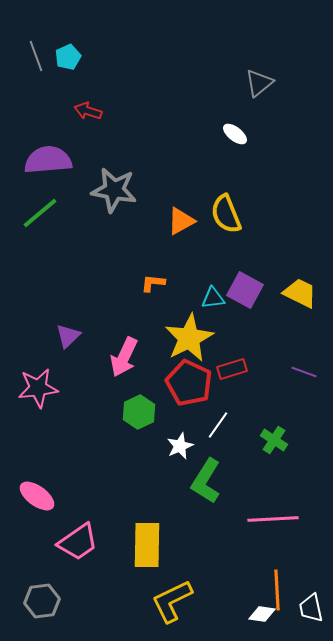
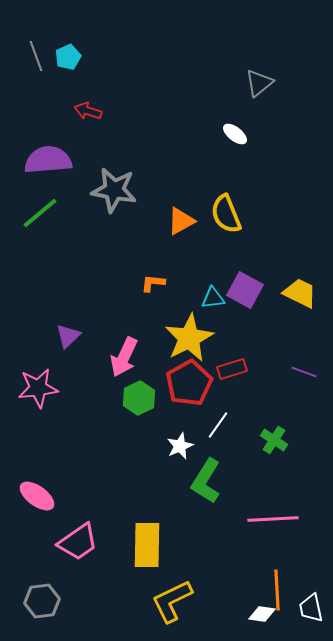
red pentagon: rotated 18 degrees clockwise
green hexagon: moved 14 px up
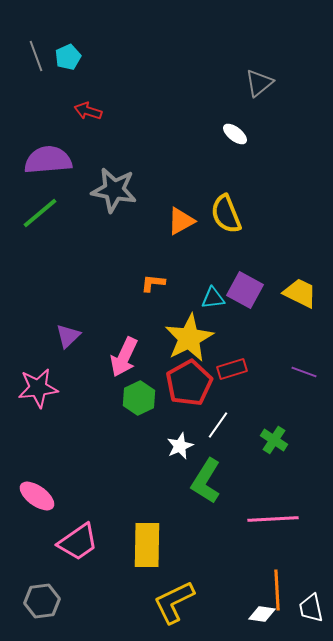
yellow L-shape: moved 2 px right, 1 px down
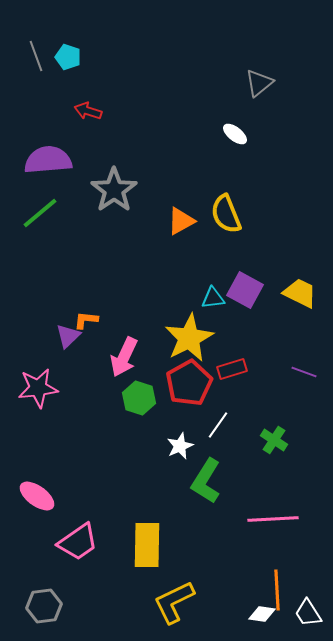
cyan pentagon: rotated 30 degrees counterclockwise
gray star: rotated 27 degrees clockwise
orange L-shape: moved 67 px left, 37 px down
green hexagon: rotated 16 degrees counterclockwise
gray hexagon: moved 2 px right, 5 px down
white trapezoid: moved 3 px left, 5 px down; rotated 20 degrees counterclockwise
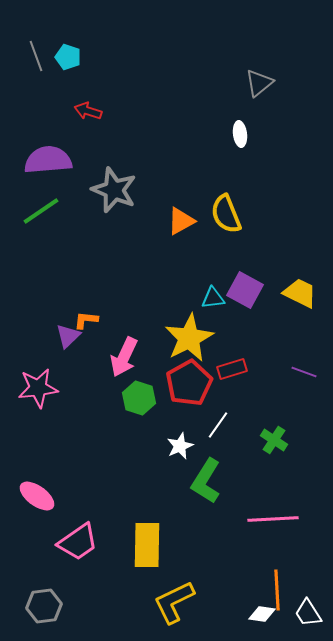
white ellipse: moved 5 px right; rotated 45 degrees clockwise
gray star: rotated 15 degrees counterclockwise
green line: moved 1 px right, 2 px up; rotated 6 degrees clockwise
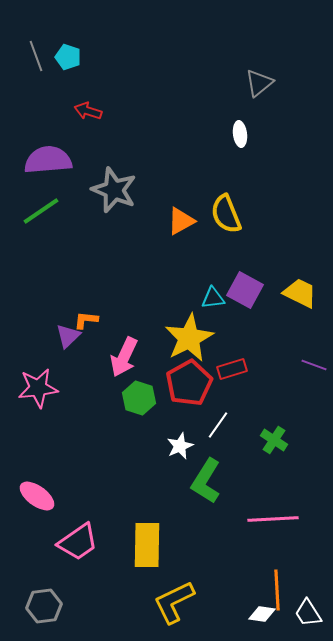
purple line: moved 10 px right, 7 px up
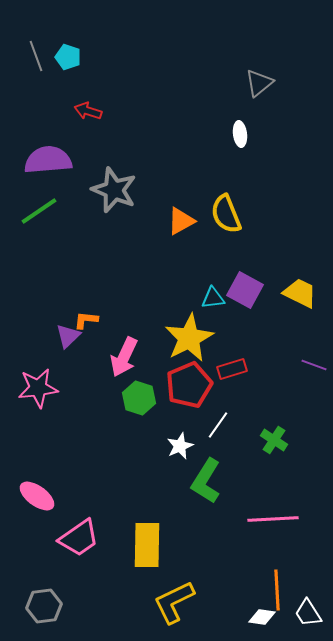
green line: moved 2 px left
red pentagon: moved 2 px down; rotated 6 degrees clockwise
pink trapezoid: moved 1 px right, 4 px up
white diamond: moved 3 px down
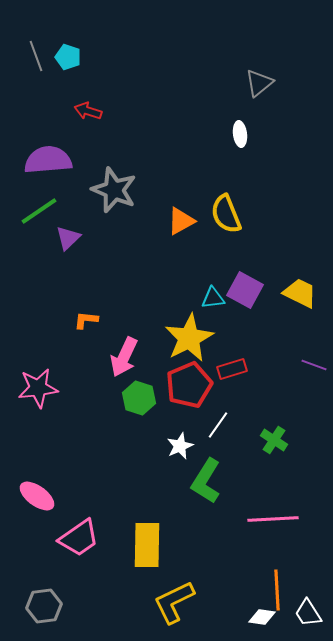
purple triangle: moved 98 px up
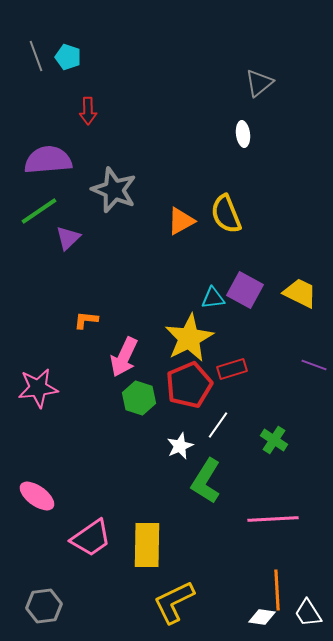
red arrow: rotated 108 degrees counterclockwise
white ellipse: moved 3 px right
pink trapezoid: moved 12 px right
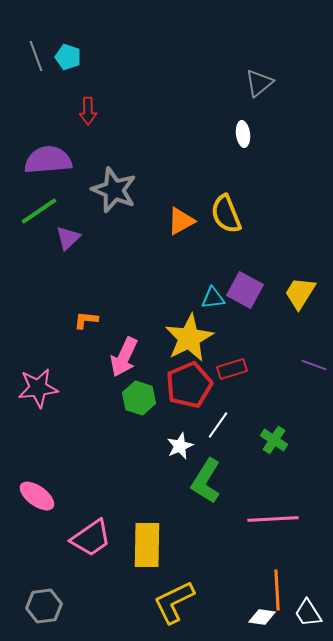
yellow trapezoid: rotated 84 degrees counterclockwise
